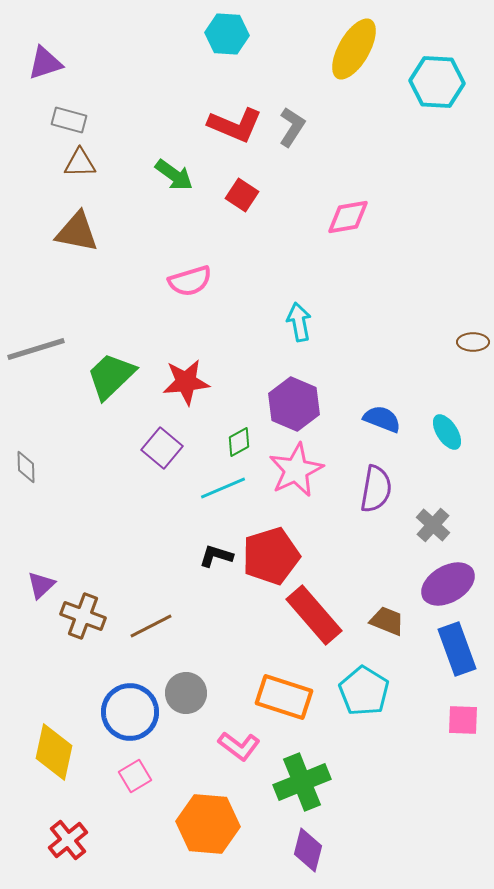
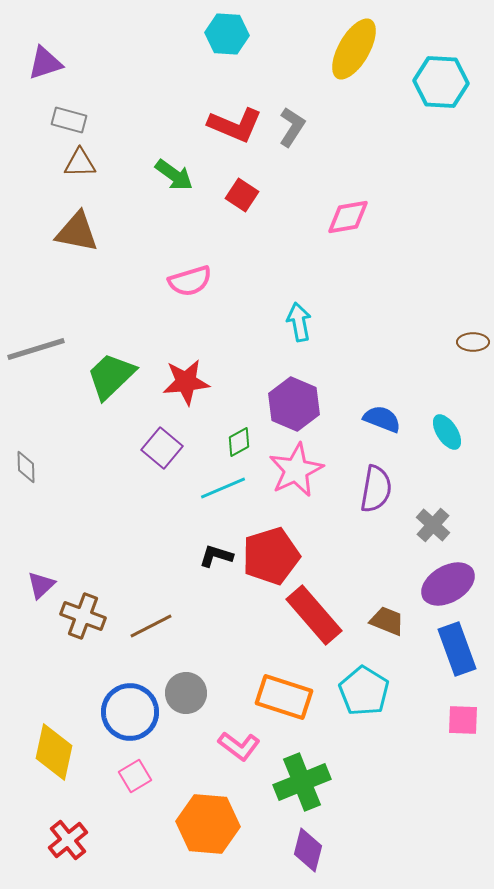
cyan hexagon at (437, 82): moved 4 px right
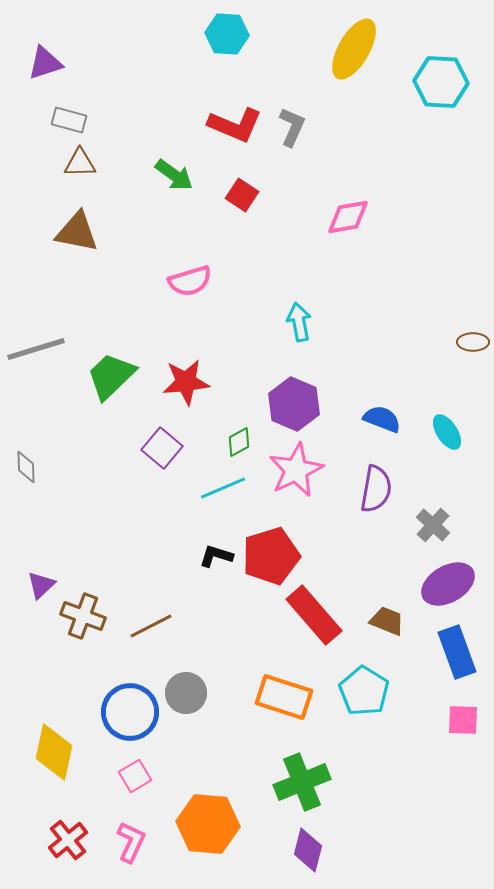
gray L-shape at (292, 127): rotated 9 degrees counterclockwise
blue rectangle at (457, 649): moved 3 px down
pink L-shape at (239, 746): moved 108 px left, 96 px down; rotated 102 degrees counterclockwise
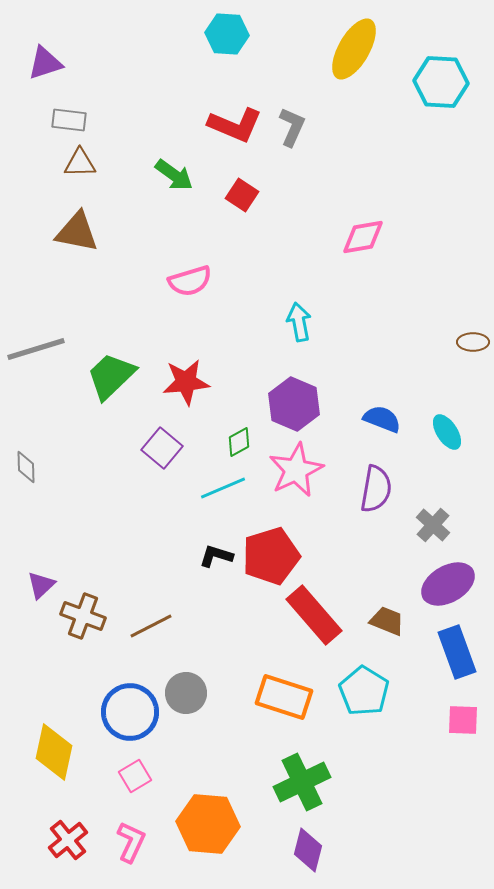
gray rectangle at (69, 120): rotated 8 degrees counterclockwise
pink diamond at (348, 217): moved 15 px right, 20 px down
green cross at (302, 782): rotated 4 degrees counterclockwise
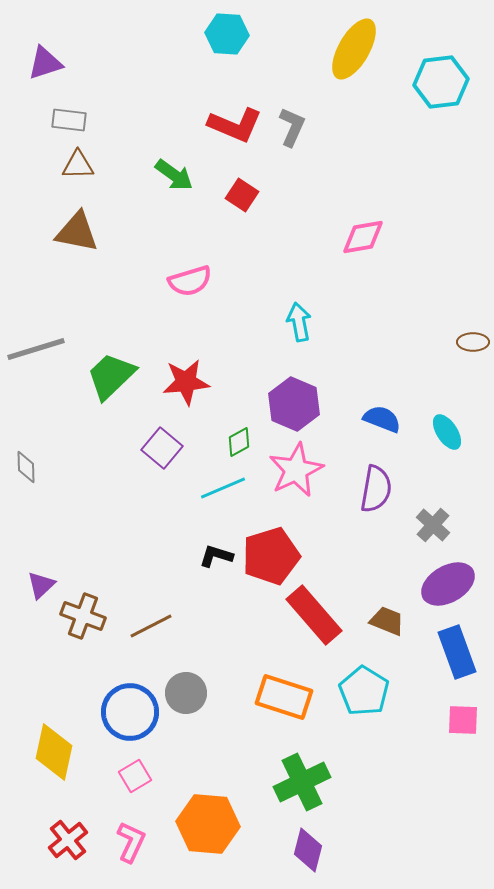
cyan hexagon at (441, 82): rotated 10 degrees counterclockwise
brown triangle at (80, 163): moved 2 px left, 2 px down
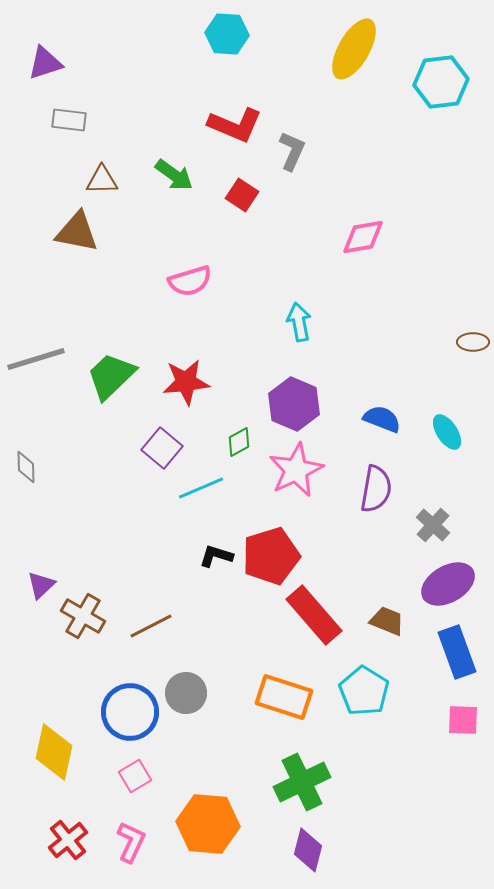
gray L-shape at (292, 127): moved 24 px down
brown triangle at (78, 165): moved 24 px right, 15 px down
gray line at (36, 349): moved 10 px down
cyan line at (223, 488): moved 22 px left
brown cross at (83, 616): rotated 9 degrees clockwise
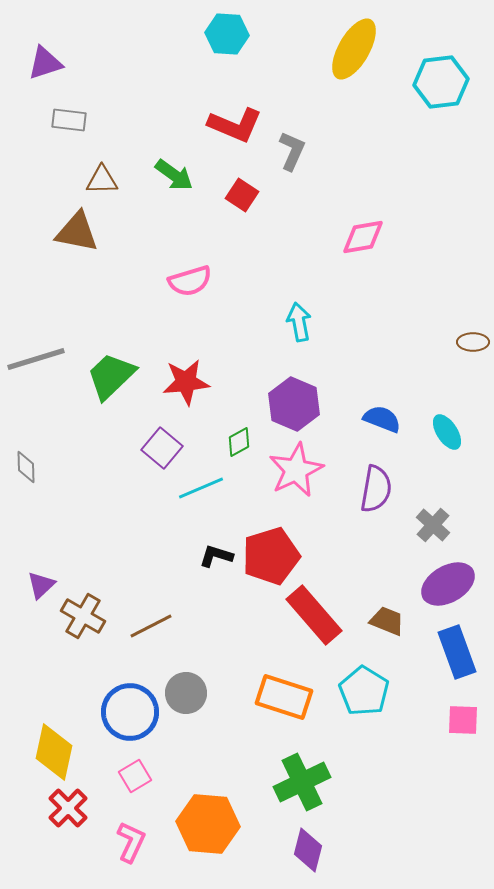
red cross at (68, 840): moved 32 px up; rotated 6 degrees counterclockwise
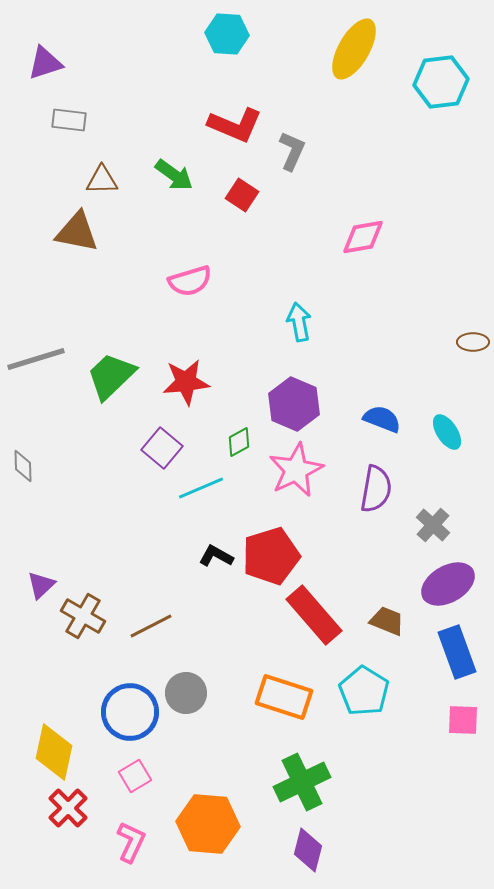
gray diamond at (26, 467): moved 3 px left, 1 px up
black L-shape at (216, 556): rotated 12 degrees clockwise
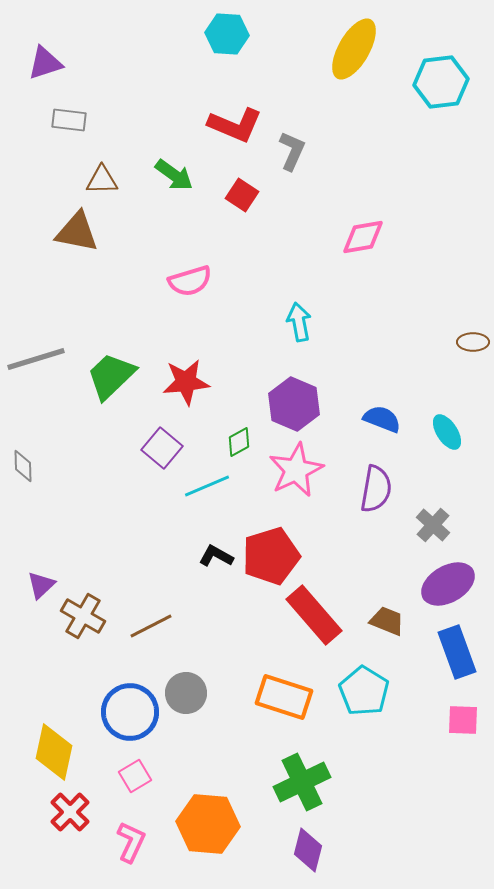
cyan line at (201, 488): moved 6 px right, 2 px up
red cross at (68, 808): moved 2 px right, 4 px down
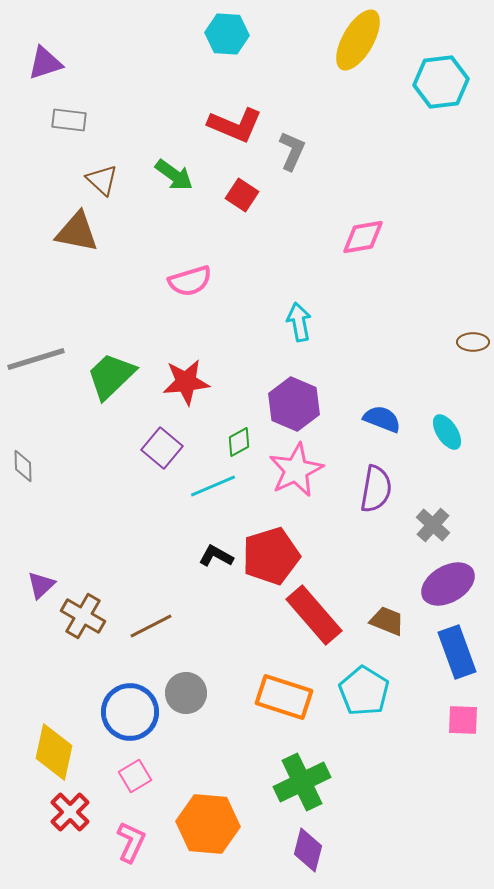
yellow ellipse at (354, 49): moved 4 px right, 9 px up
brown triangle at (102, 180): rotated 44 degrees clockwise
cyan line at (207, 486): moved 6 px right
